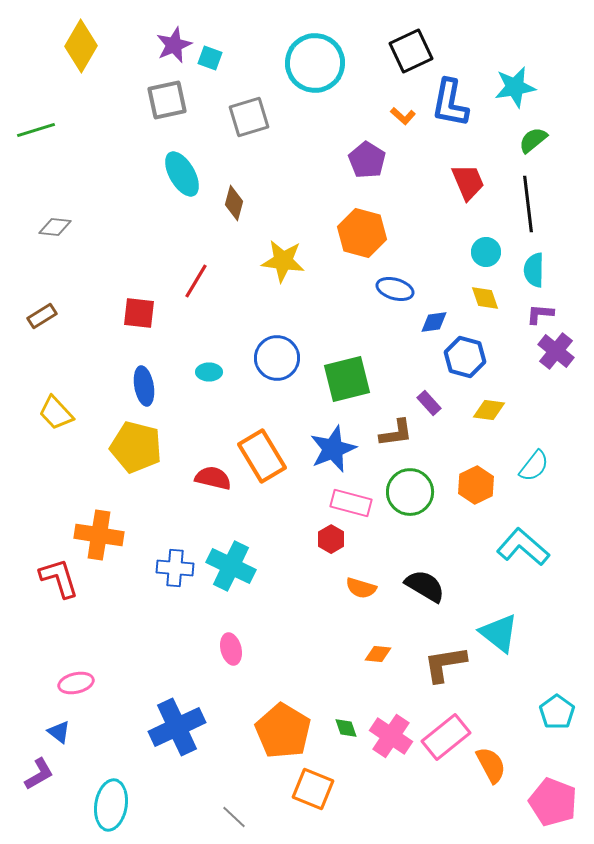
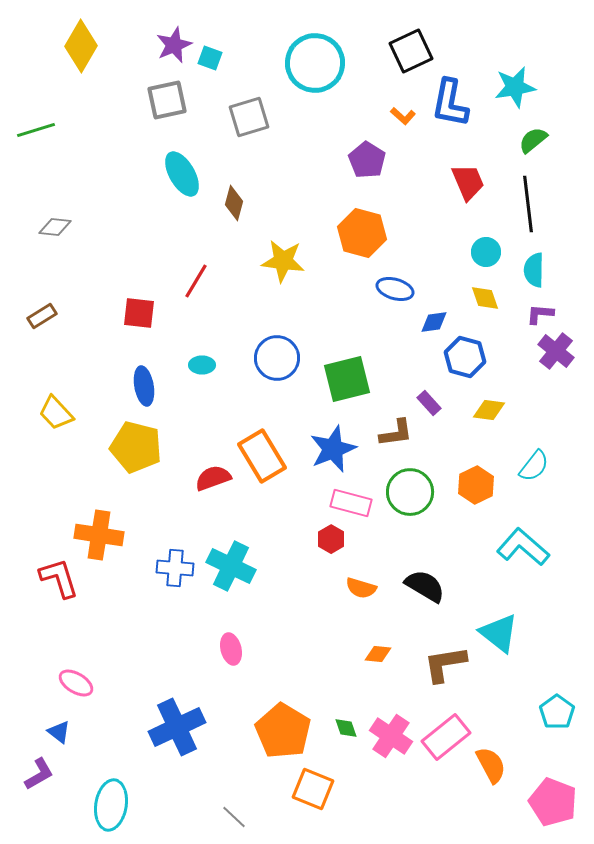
cyan ellipse at (209, 372): moved 7 px left, 7 px up
red semicircle at (213, 478): rotated 33 degrees counterclockwise
pink ellipse at (76, 683): rotated 44 degrees clockwise
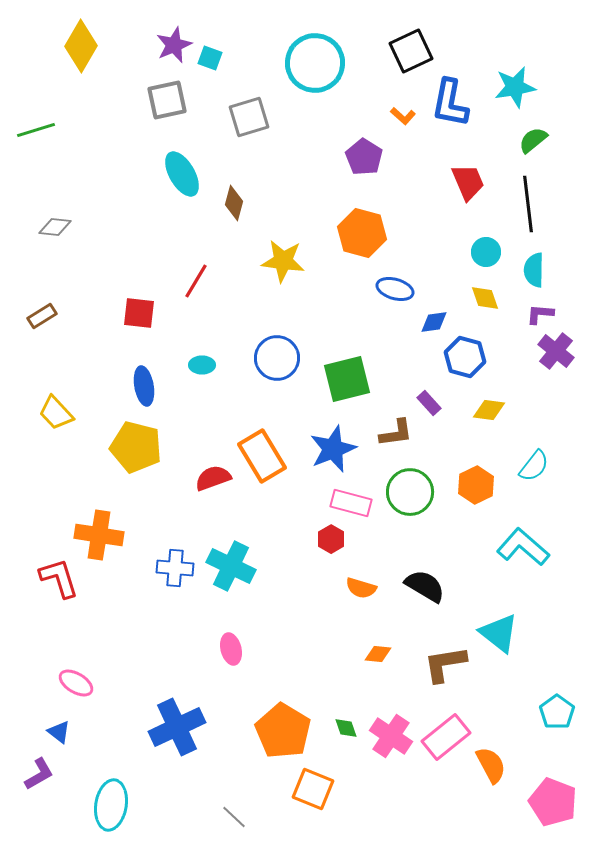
purple pentagon at (367, 160): moved 3 px left, 3 px up
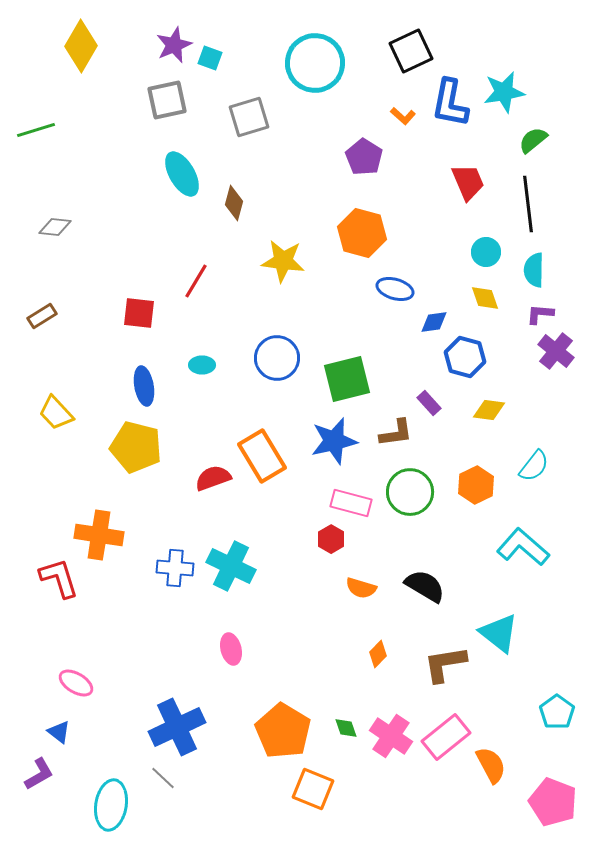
cyan star at (515, 87): moved 11 px left, 5 px down
blue star at (333, 449): moved 1 px right, 8 px up; rotated 9 degrees clockwise
orange diamond at (378, 654): rotated 52 degrees counterclockwise
gray line at (234, 817): moved 71 px left, 39 px up
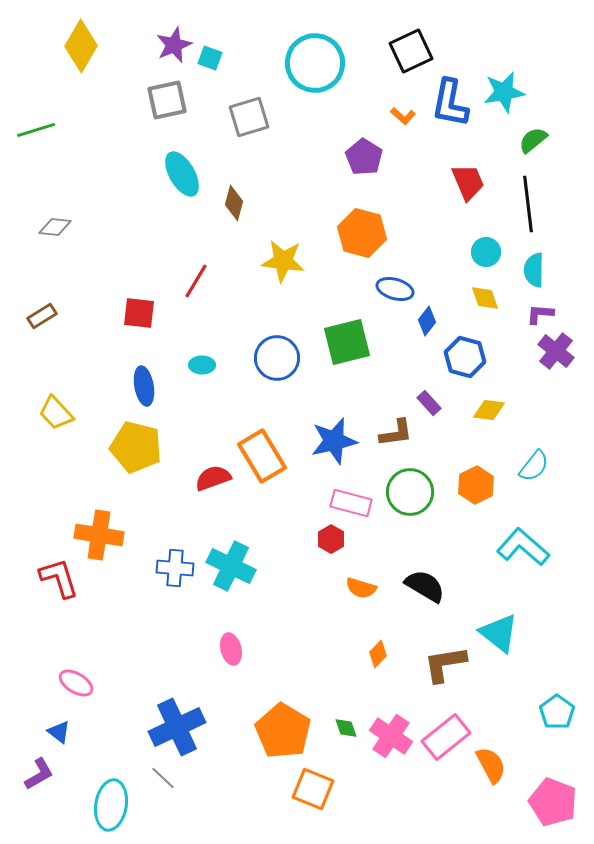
blue diamond at (434, 322): moved 7 px left, 1 px up; rotated 44 degrees counterclockwise
green square at (347, 379): moved 37 px up
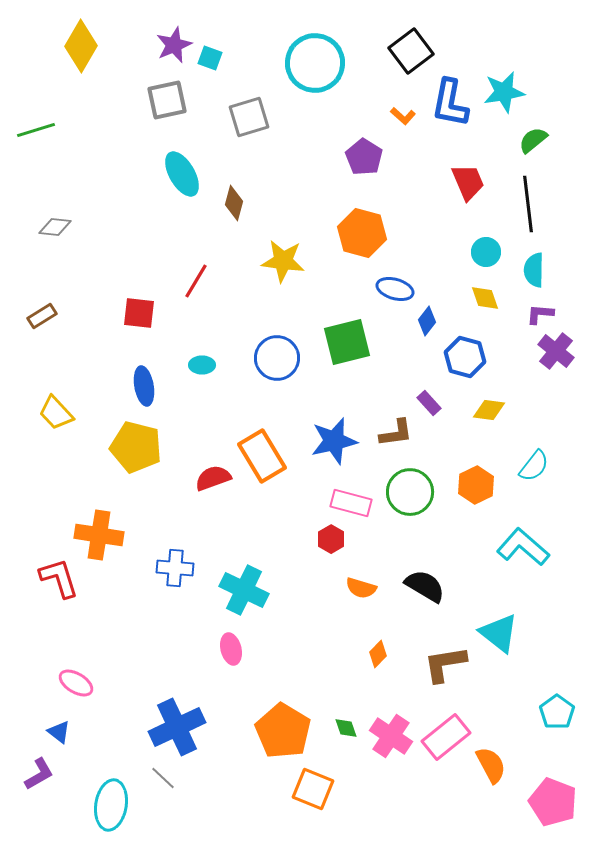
black square at (411, 51): rotated 12 degrees counterclockwise
cyan cross at (231, 566): moved 13 px right, 24 px down
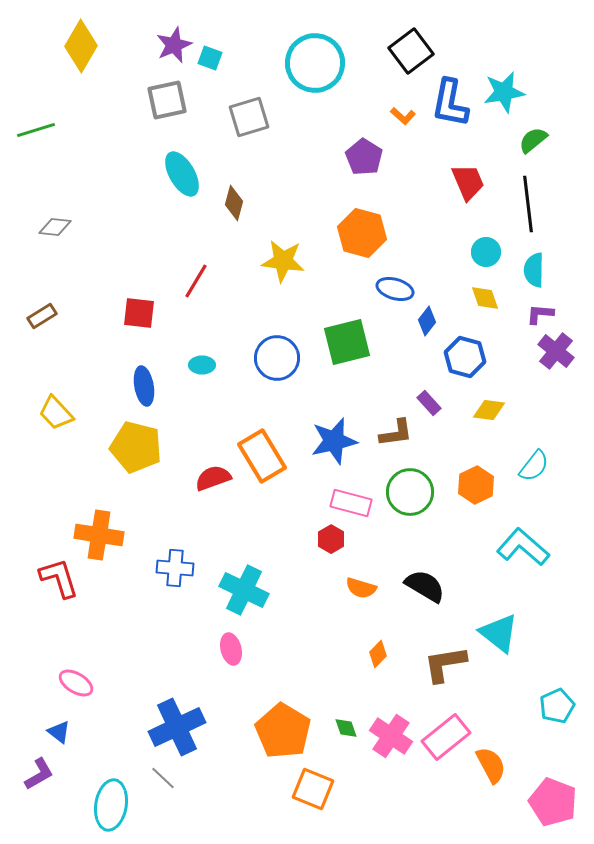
cyan pentagon at (557, 712): moved 6 px up; rotated 12 degrees clockwise
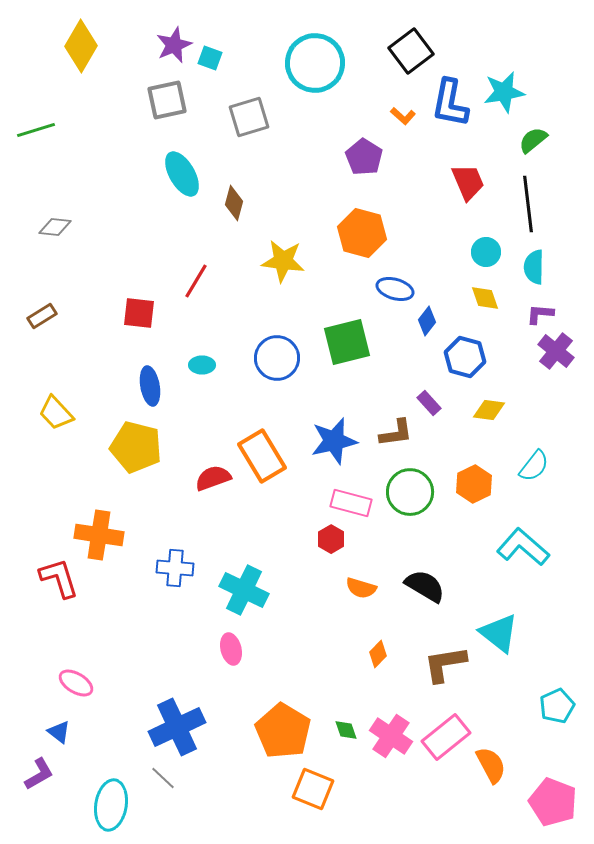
cyan semicircle at (534, 270): moved 3 px up
blue ellipse at (144, 386): moved 6 px right
orange hexagon at (476, 485): moved 2 px left, 1 px up
green diamond at (346, 728): moved 2 px down
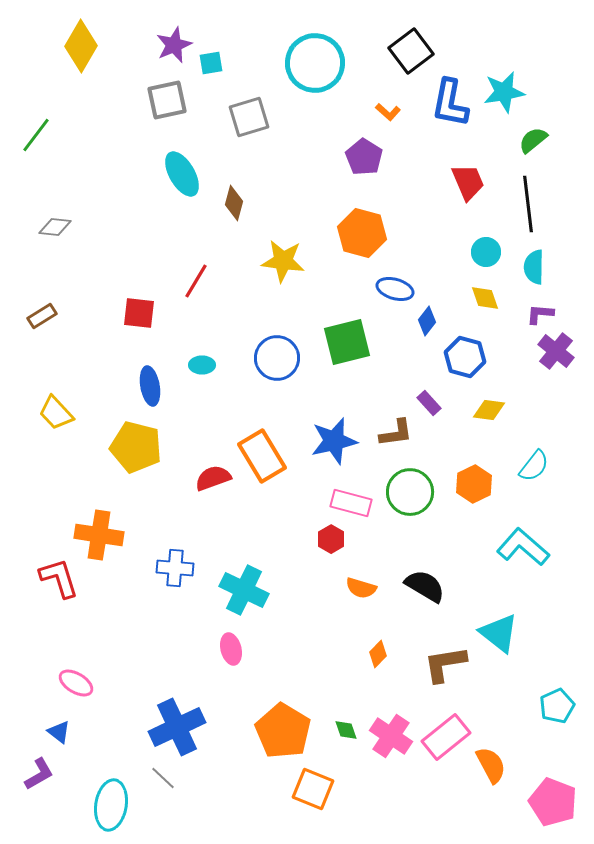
cyan square at (210, 58): moved 1 px right, 5 px down; rotated 30 degrees counterclockwise
orange L-shape at (403, 116): moved 15 px left, 4 px up
green line at (36, 130): moved 5 px down; rotated 36 degrees counterclockwise
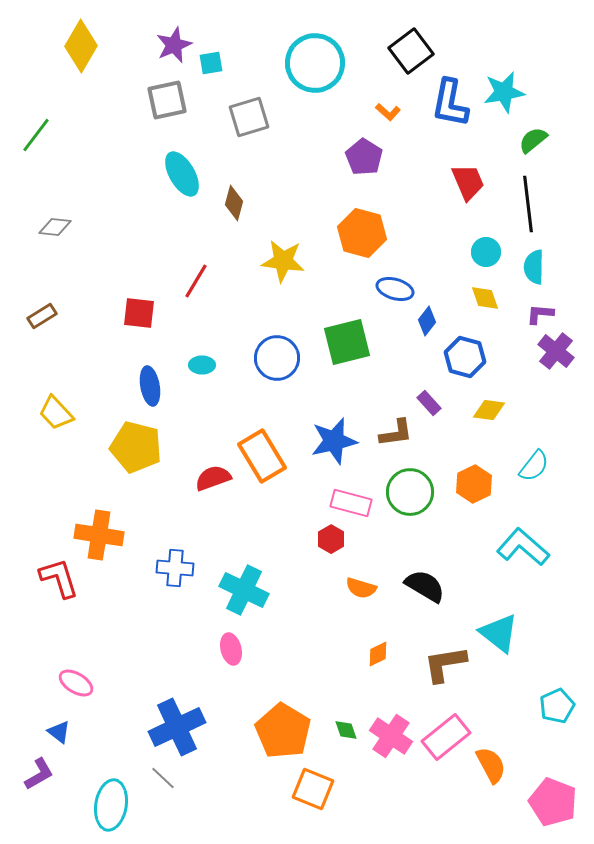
orange diamond at (378, 654): rotated 20 degrees clockwise
